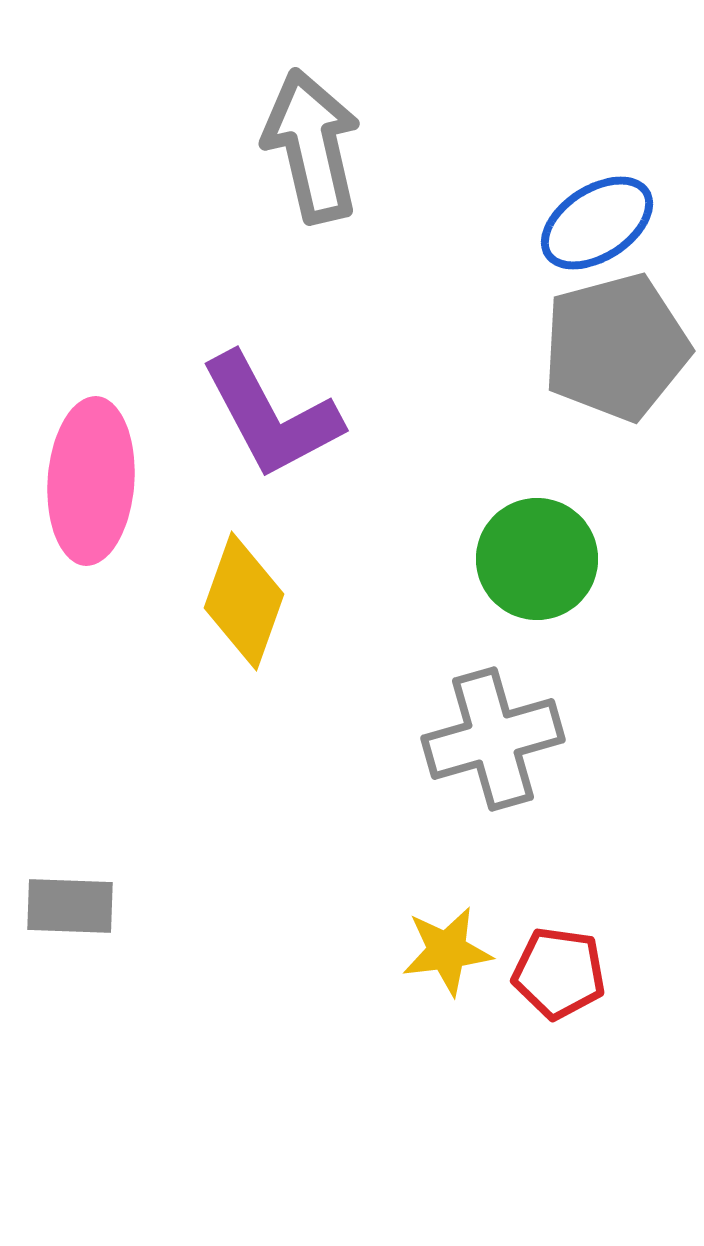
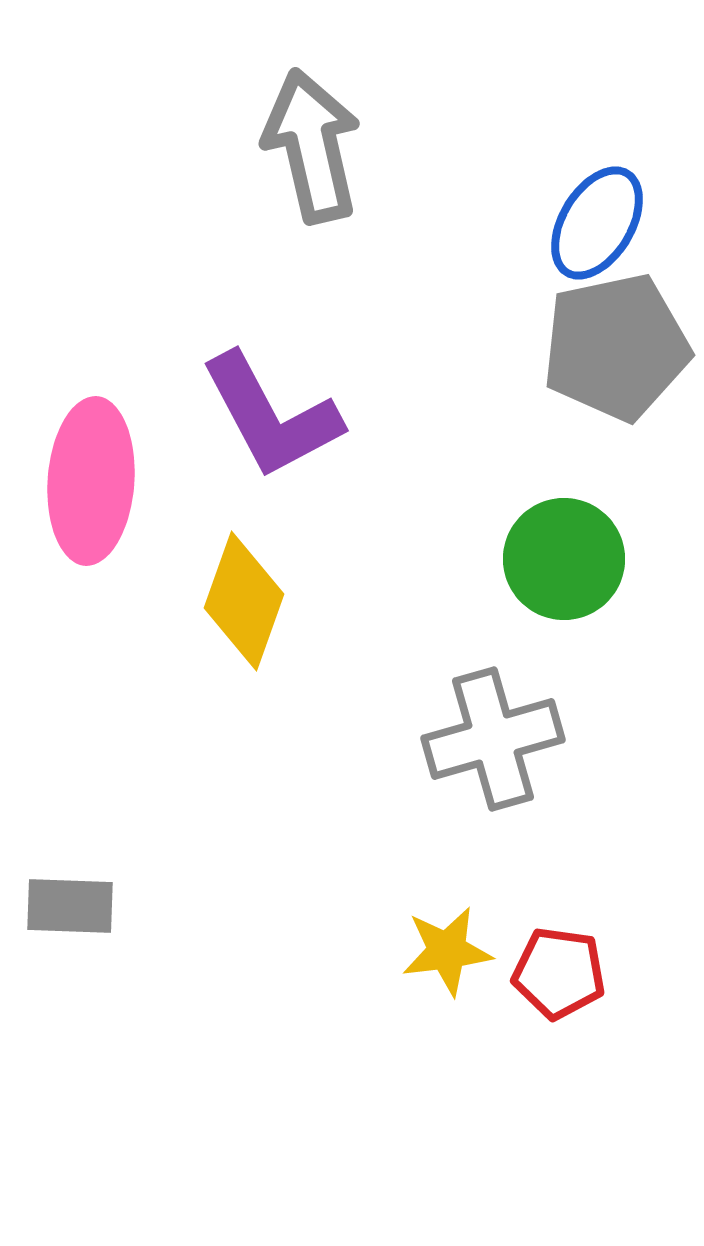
blue ellipse: rotated 26 degrees counterclockwise
gray pentagon: rotated 3 degrees clockwise
green circle: moved 27 px right
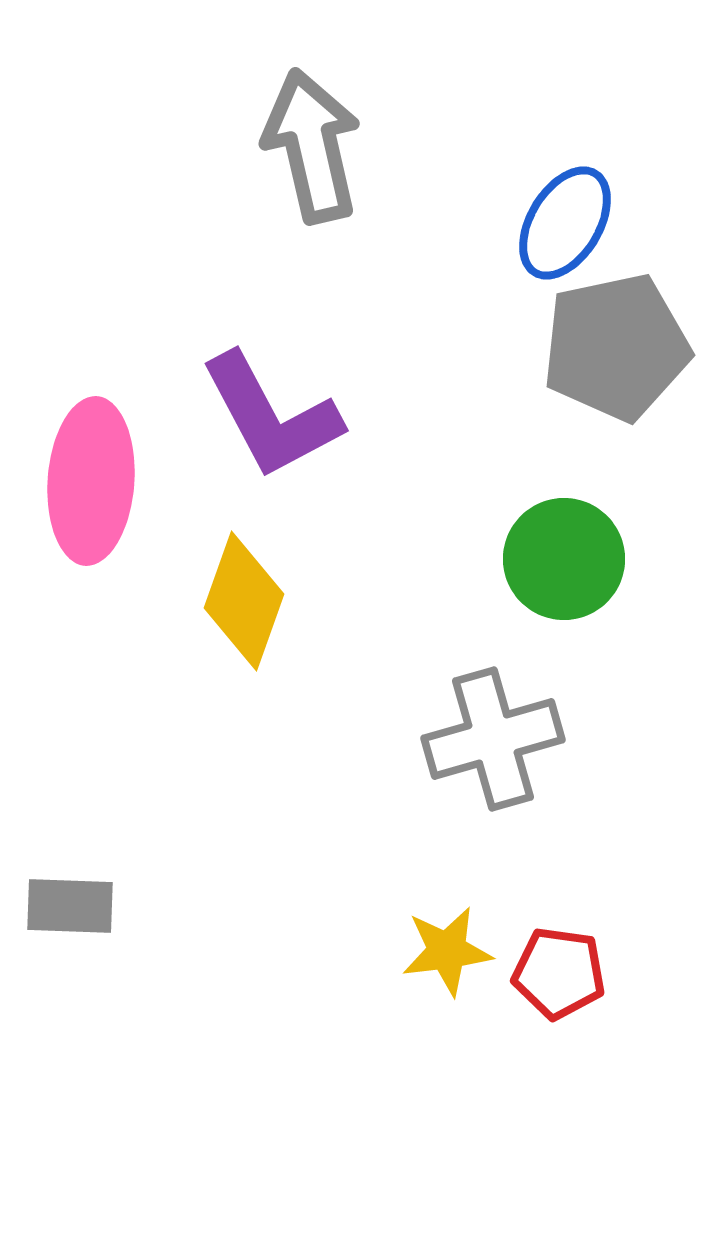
blue ellipse: moved 32 px left
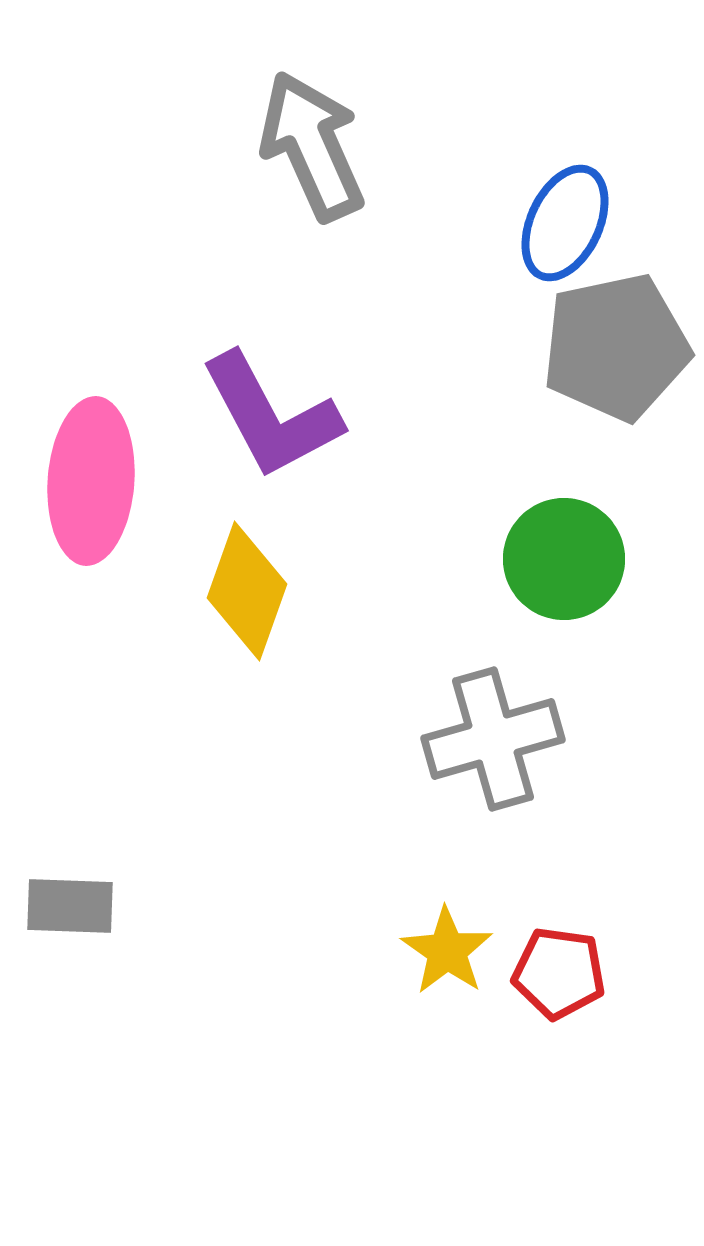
gray arrow: rotated 11 degrees counterclockwise
blue ellipse: rotated 6 degrees counterclockwise
yellow diamond: moved 3 px right, 10 px up
yellow star: rotated 30 degrees counterclockwise
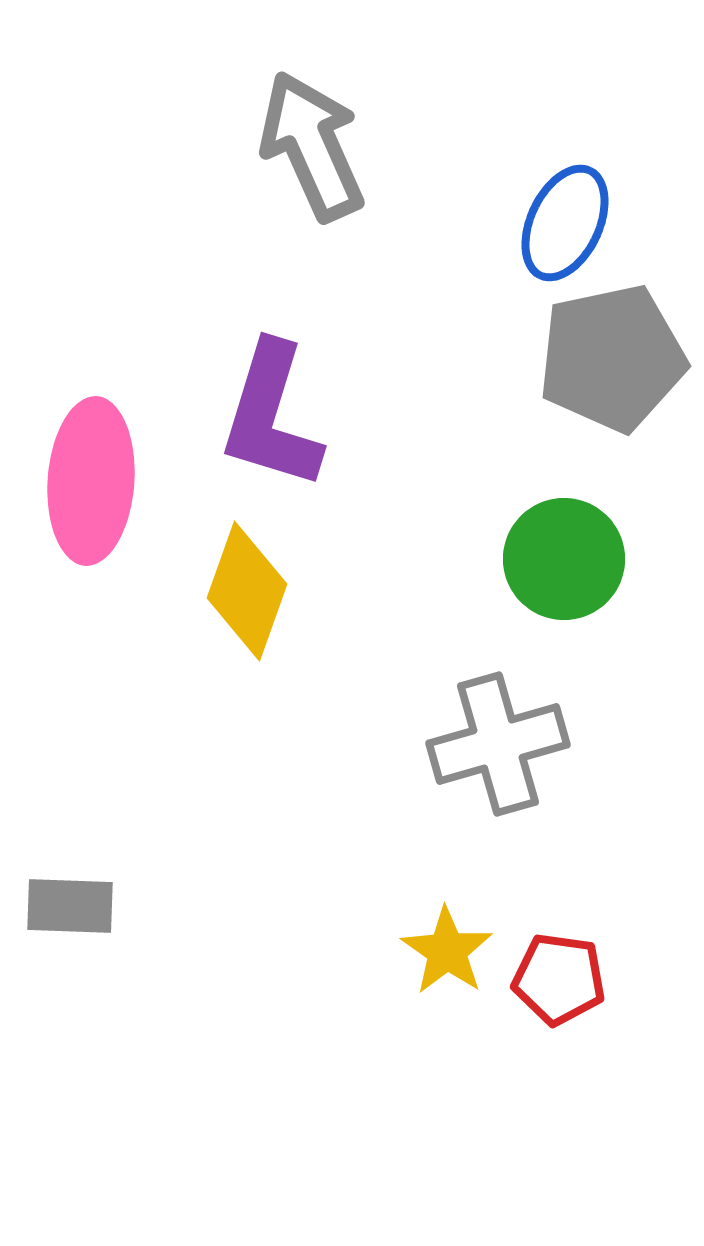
gray pentagon: moved 4 px left, 11 px down
purple L-shape: rotated 45 degrees clockwise
gray cross: moved 5 px right, 5 px down
red pentagon: moved 6 px down
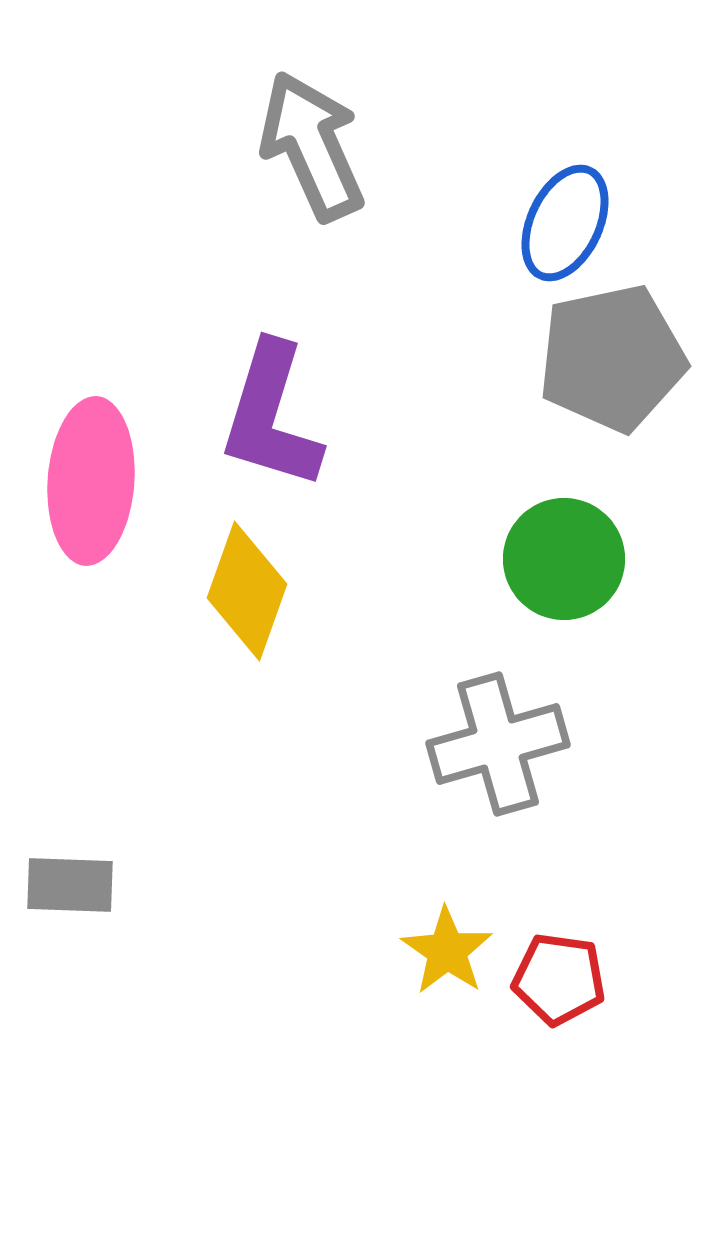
gray rectangle: moved 21 px up
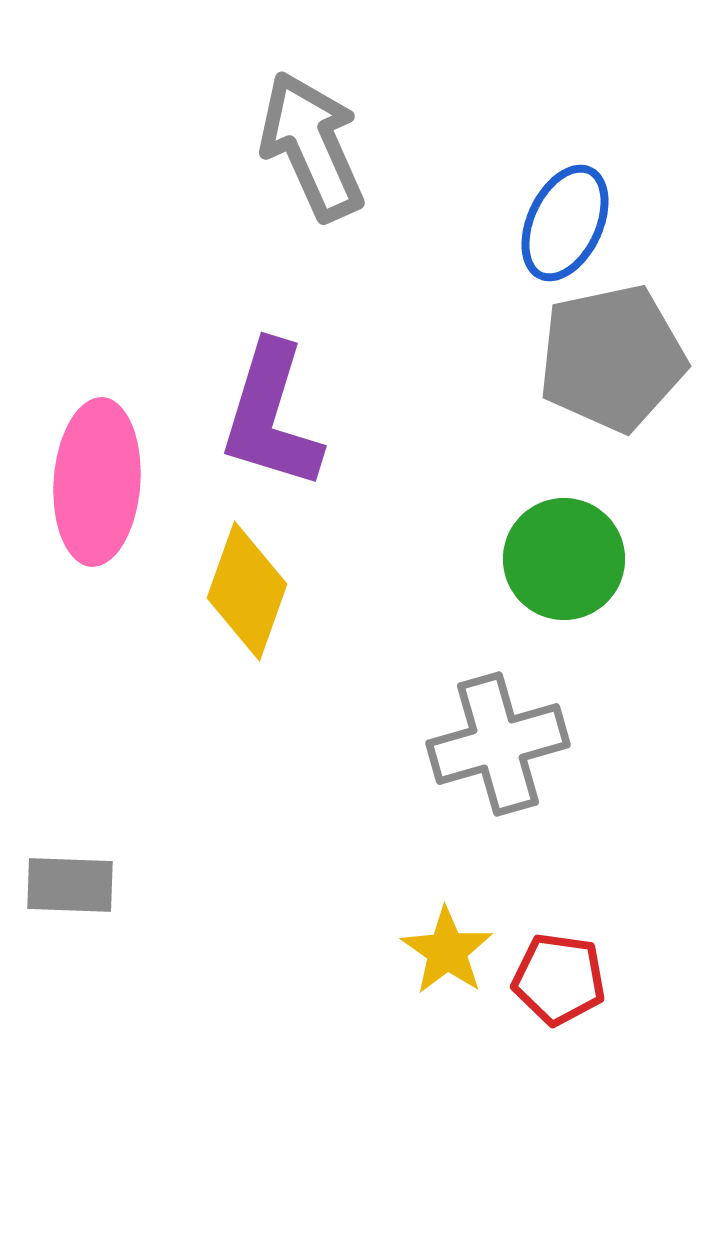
pink ellipse: moved 6 px right, 1 px down
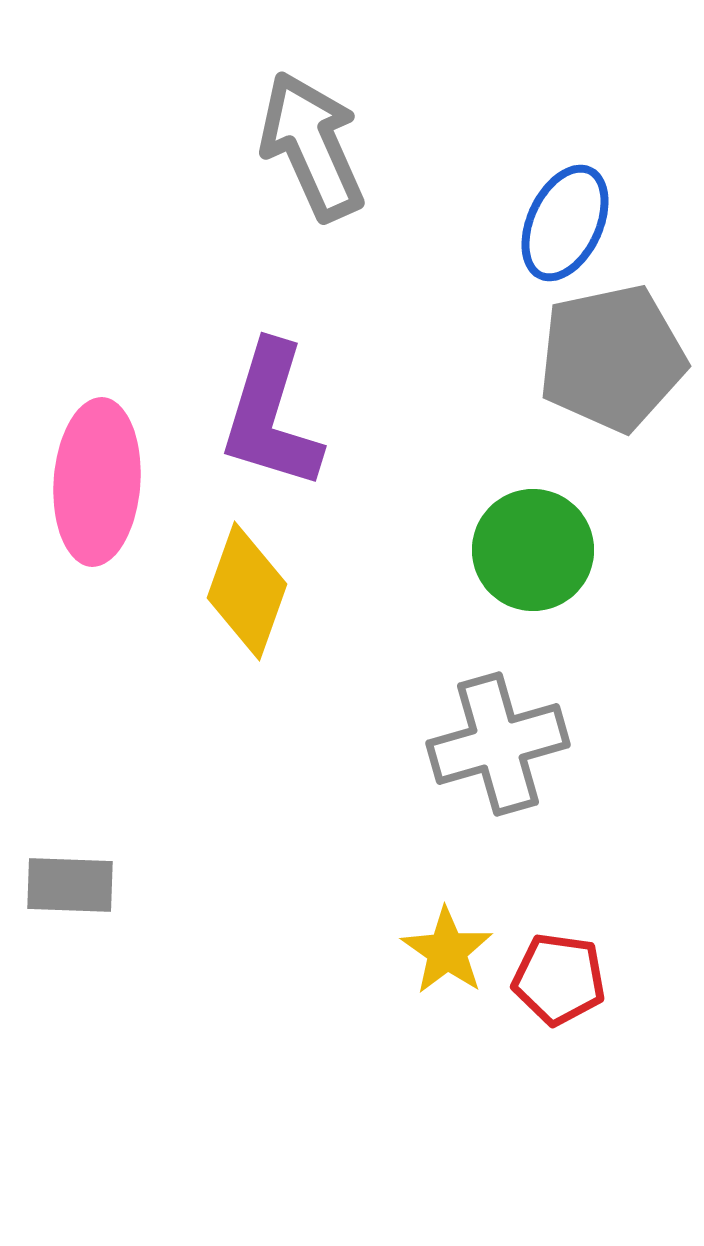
green circle: moved 31 px left, 9 px up
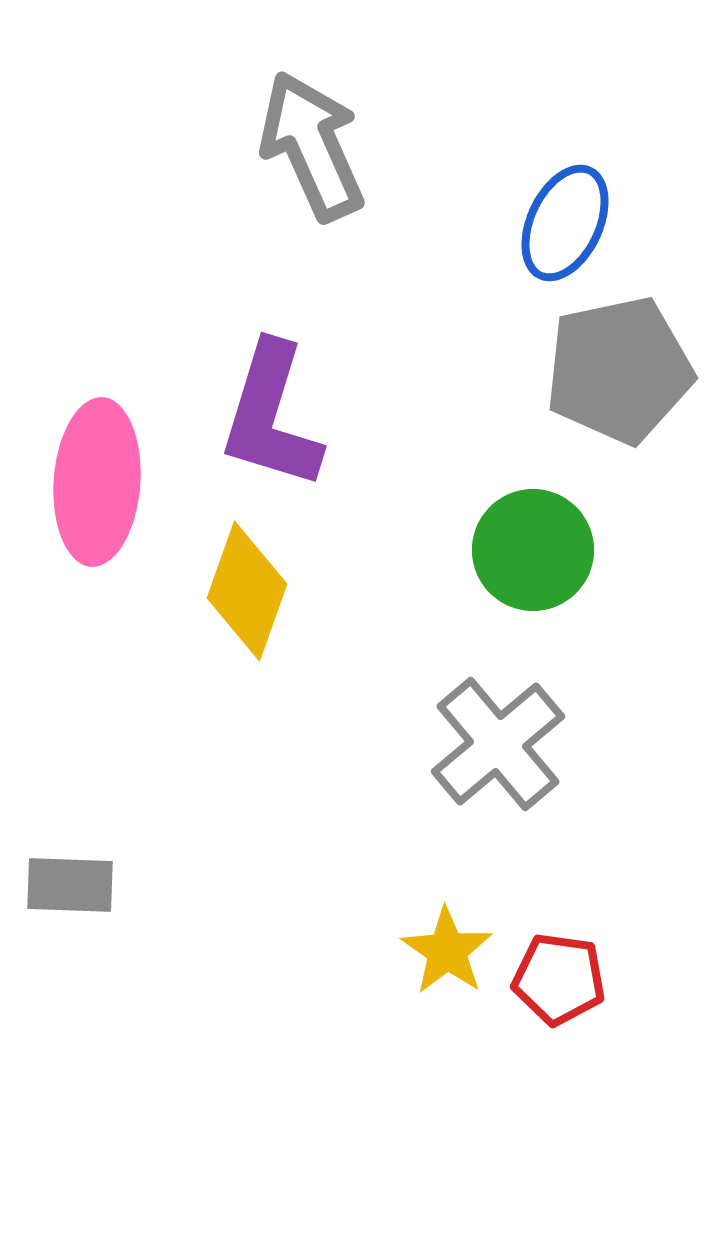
gray pentagon: moved 7 px right, 12 px down
gray cross: rotated 24 degrees counterclockwise
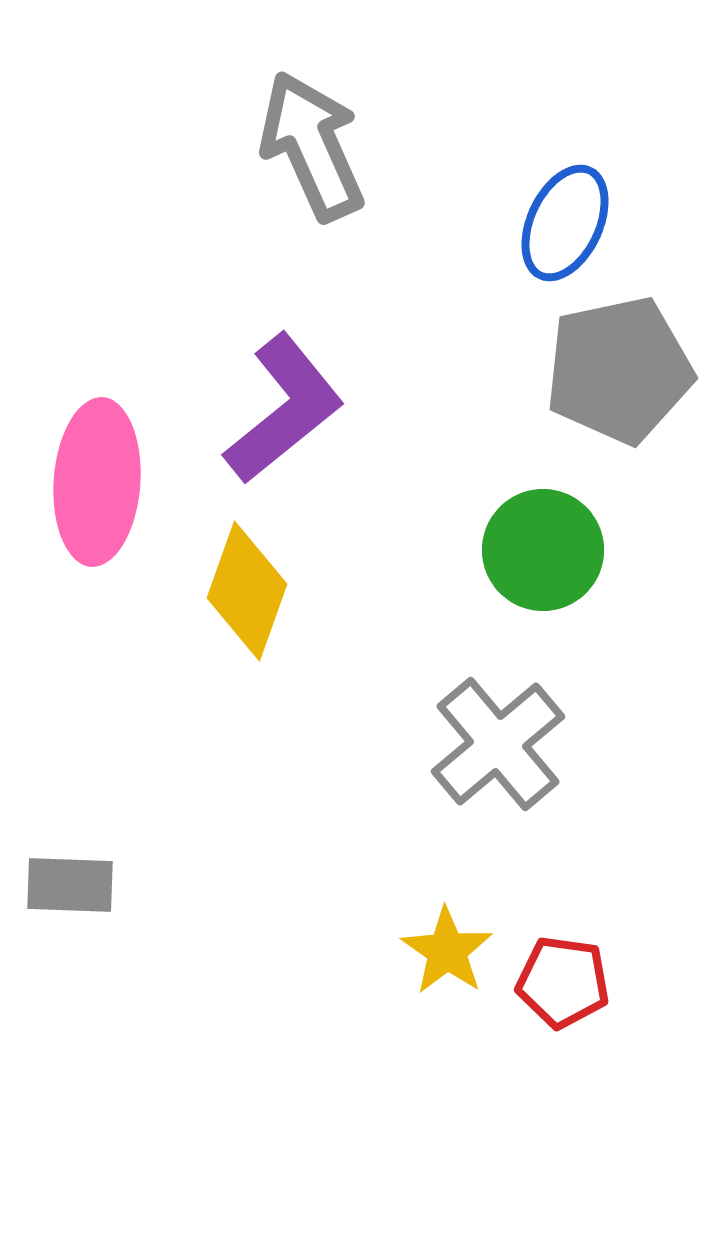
purple L-shape: moved 13 px right, 7 px up; rotated 146 degrees counterclockwise
green circle: moved 10 px right
red pentagon: moved 4 px right, 3 px down
